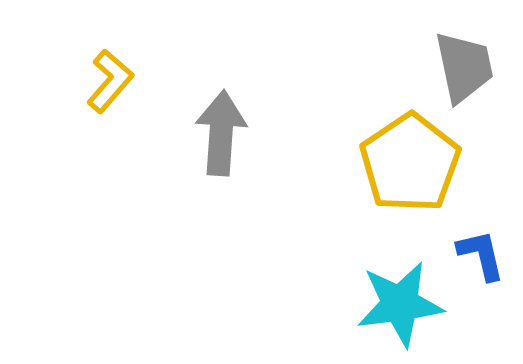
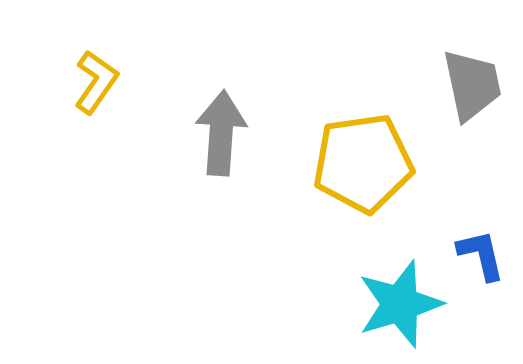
gray trapezoid: moved 8 px right, 18 px down
yellow L-shape: moved 14 px left, 1 px down; rotated 6 degrees counterclockwise
yellow pentagon: moved 47 px left; rotated 26 degrees clockwise
cyan star: rotated 10 degrees counterclockwise
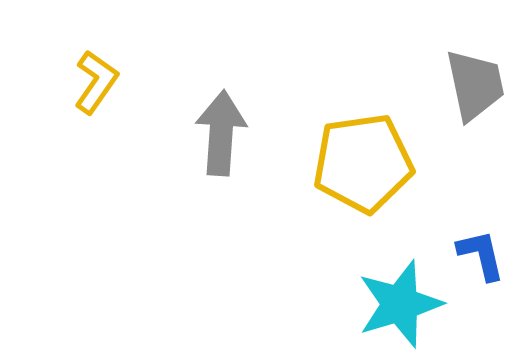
gray trapezoid: moved 3 px right
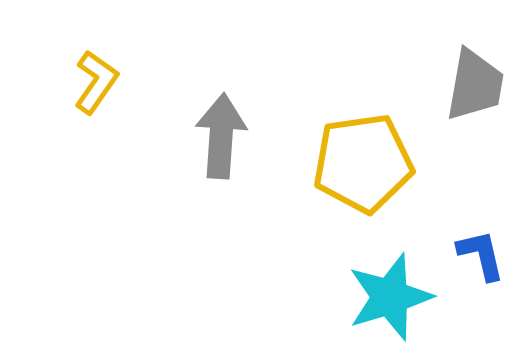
gray trapezoid: rotated 22 degrees clockwise
gray arrow: moved 3 px down
cyan star: moved 10 px left, 7 px up
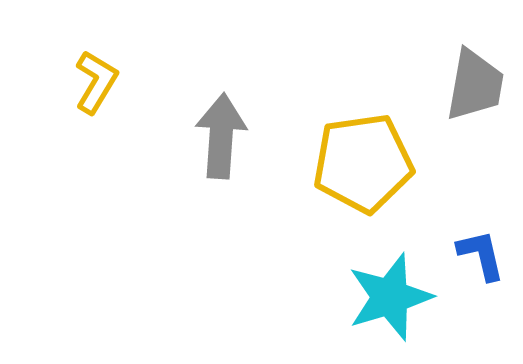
yellow L-shape: rotated 4 degrees counterclockwise
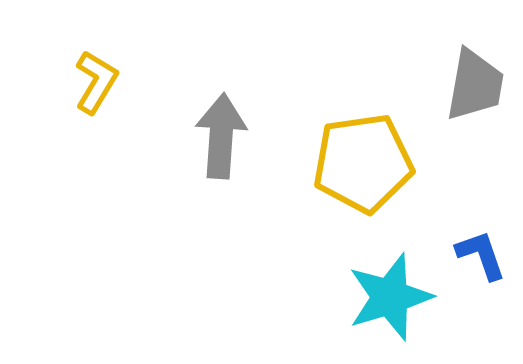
blue L-shape: rotated 6 degrees counterclockwise
